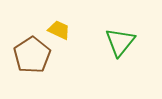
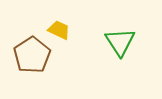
green triangle: rotated 12 degrees counterclockwise
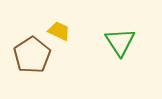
yellow trapezoid: moved 1 px down
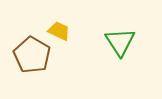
brown pentagon: rotated 9 degrees counterclockwise
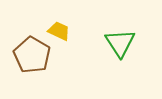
green triangle: moved 1 px down
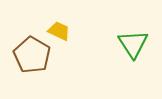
green triangle: moved 13 px right, 1 px down
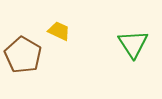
brown pentagon: moved 9 px left
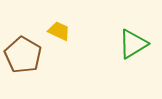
green triangle: rotated 32 degrees clockwise
